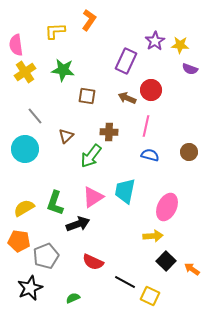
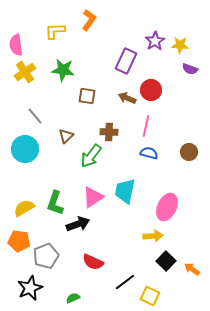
blue semicircle: moved 1 px left, 2 px up
black line: rotated 65 degrees counterclockwise
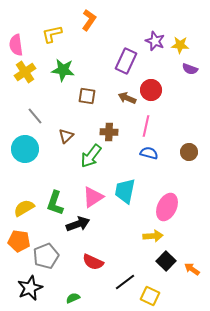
yellow L-shape: moved 3 px left, 3 px down; rotated 10 degrees counterclockwise
purple star: rotated 18 degrees counterclockwise
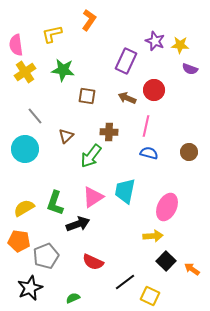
red circle: moved 3 px right
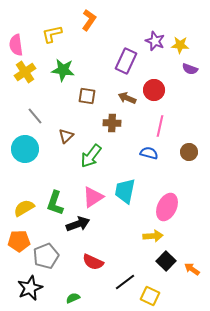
pink line: moved 14 px right
brown cross: moved 3 px right, 9 px up
orange pentagon: rotated 10 degrees counterclockwise
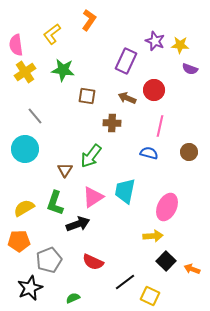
yellow L-shape: rotated 25 degrees counterclockwise
brown triangle: moved 1 px left, 34 px down; rotated 14 degrees counterclockwise
gray pentagon: moved 3 px right, 4 px down
orange arrow: rotated 14 degrees counterclockwise
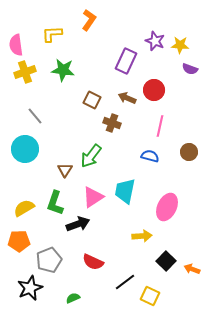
yellow L-shape: rotated 35 degrees clockwise
yellow cross: rotated 15 degrees clockwise
brown square: moved 5 px right, 4 px down; rotated 18 degrees clockwise
brown cross: rotated 18 degrees clockwise
blue semicircle: moved 1 px right, 3 px down
yellow arrow: moved 11 px left
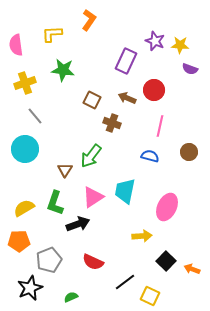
yellow cross: moved 11 px down
green semicircle: moved 2 px left, 1 px up
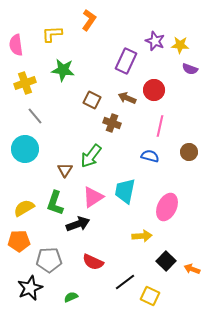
gray pentagon: rotated 20 degrees clockwise
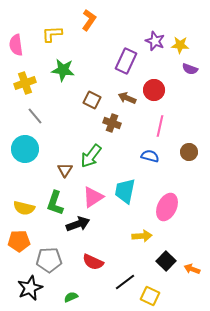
yellow semicircle: rotated 135 degrees counterclockwise
